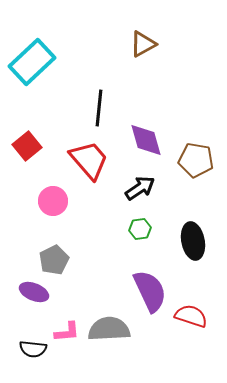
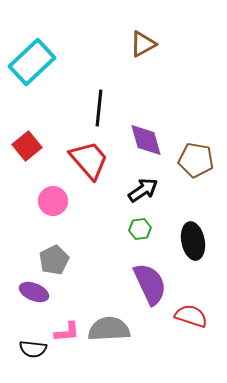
black arrow: moved 3 px right, 2 px down
purple semicircle: moved 7 px up
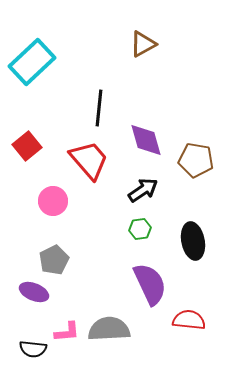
red semicircle: moved 2 px left, 4 px down; rotated 12 degrees counterclockwise
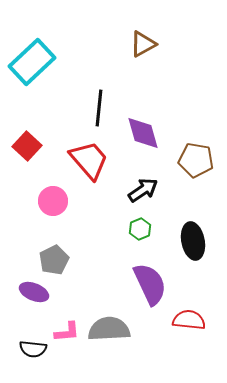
purple diamond: moved 3 px left, 7 px up
red square: rotated 8 degrees counterclockwise
green hexagon: rotated 15 degrees counterclockwise
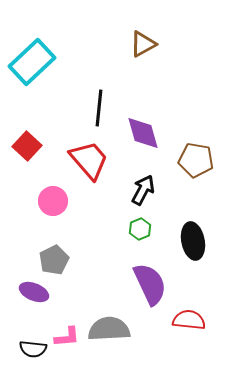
black arrow: rotated 28 degrees counterclockwise
pink L-shape: moved 5 px down
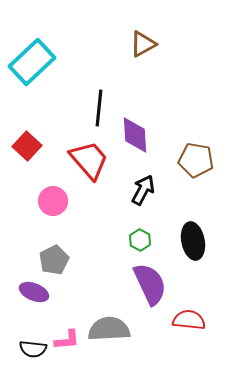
purple diamond: moved 8 px left, 2 px down; rotated 12 degrees clockwise
green hexagon: moved 11 px down; rotated 10 degrees counterclockwise
pink L-shape: moved 3 px down
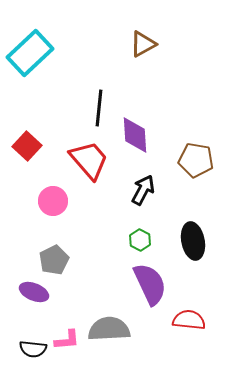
cyan rectangle: moved 2 px left, 9 px up
